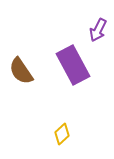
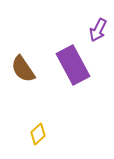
brown semicircle: moved 2 px right, 2 px up
yellow diamond: moved 24 px left
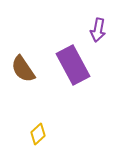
purple arrow: rotated 15 degrees counterclockwise
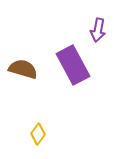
brown semicircle: rotated 140 degrees clockwise
yellow diamond: rotated 10 degrees counterclockwise
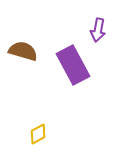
brown semicircle: moved 18 px up
yellow diamond: rotated 25 degrees clockwise
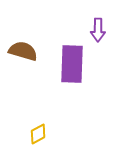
purple arrow: rotated 10 degrees counterclockwise
purple rectangle: moved 1 px left, 1 px up; rotated 30 degrees clockwise
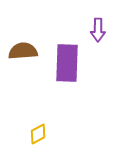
brown semicircle: rotated 20 degrees counterclockwise
purple rectangle: moved 5 px left, 1 px up
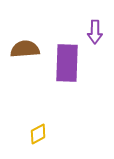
purple arrow: moved 3 px left, 2 px down
brown semicircle: moved 2 px right, 2 px up
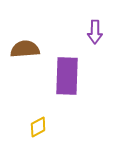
purple rectangle: moved 13 px down
yellow diamond: moved 7 px up
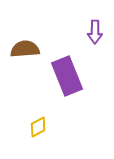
purple rectangle: rotated 24 degrees counterclockwise
